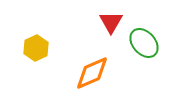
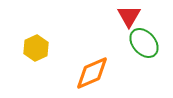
red triangle: moved 18 px right, 6 px up
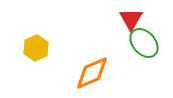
red triangle: moved 2 px right, 3 px down
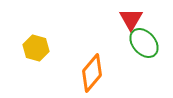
yellow hexagon: rotated 20 degrees counterclockwise
orange diamond: rotated 27 degrees counterclockwise
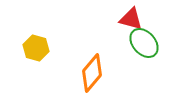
red triangle: rotated 45 degrees counterclockwise
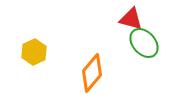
yellow hexagon: moved 2 px left, 4 px down; rotated 20 degrees clockwise
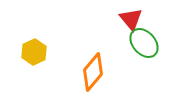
red triangle: rotated 35 degrees clockwise
orange diamond: moved 1 px right, 1 px up
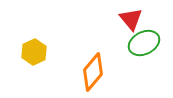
green ellipse: rotated 76 degrees counterclockwise
